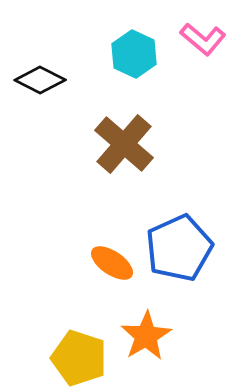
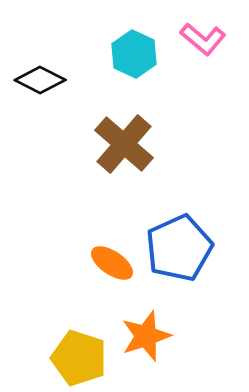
orange star: rotated 12 degrees clockwise
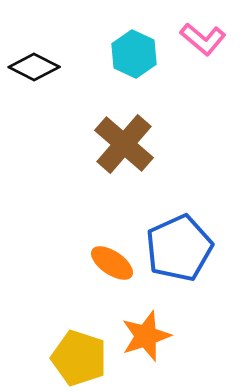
black diamond: moved 6 px left, 13 px up
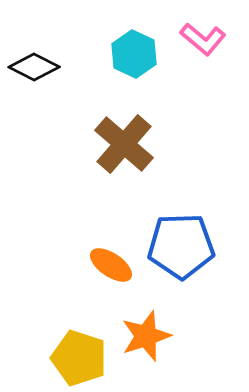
blue pentagon: moved 2 px right, 2 px up; rotated 22 degrees clockwise
orange ellipse: moved 1 px left, 2 px down
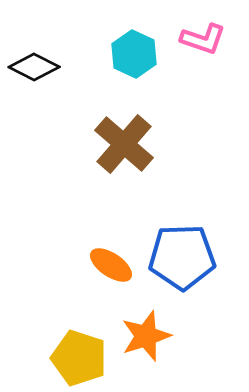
pink L-shape: rotated 21 degrees counterclockwise
blue pentagon: moved 1 px right, 11 px down
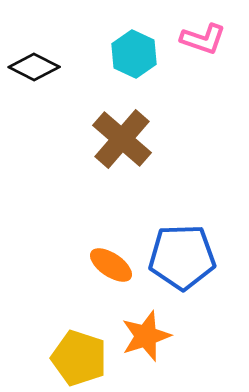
brown cross: moved 2 px left, 5 px up
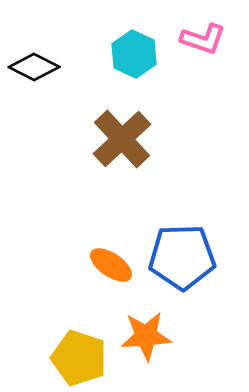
brown cross: rotated 6 degrees clockwise
orange star: rotated 15 degrees clockwise
